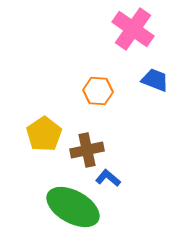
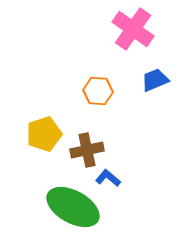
blue trapezoid: rotated 44 degrees counterclockwise
yellow pentagon: rotated 16 degrees clockwise
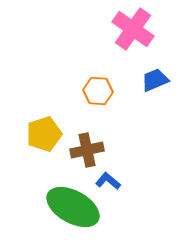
blue L-shape: moved 3 px down
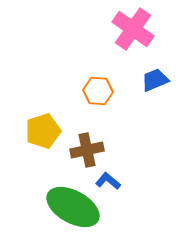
yellow pentagon: moved 1 px left, 3 px up
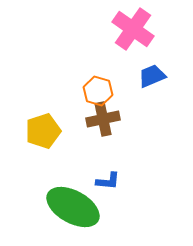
blue trapezoid: moved 3 px left, 4 px up
orange hexagon: rotated 12 degrees clockwise
brown cross: moved 16 px right, 31 px up
blue L-shape: rotated 145 degrees clockwise
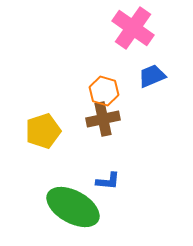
pink cross: moved 1 px up
orange hexagon: moved 6 px right
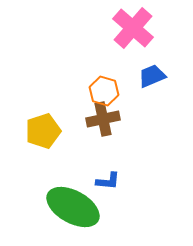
pink cross: rotated 6 degrees clockwise
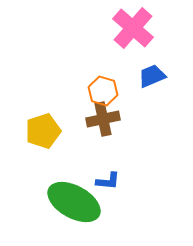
orange hexagon: moved 1 px left
green ellipse: moved 1 px right, 5 px up
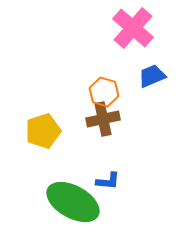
orange hexagon: moved 1 px right, 1 px down
green ellipse: moved 1 px left
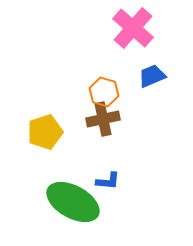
yellow pentagon: moved 2 px right, 1 px down
